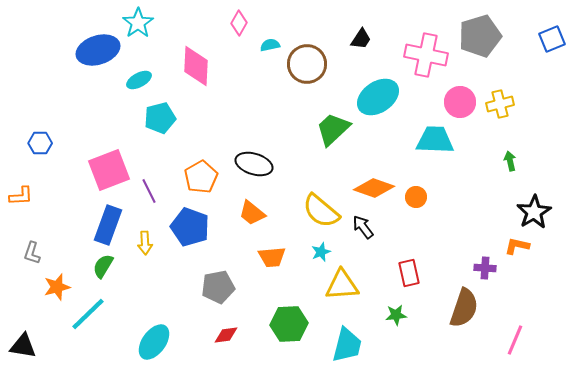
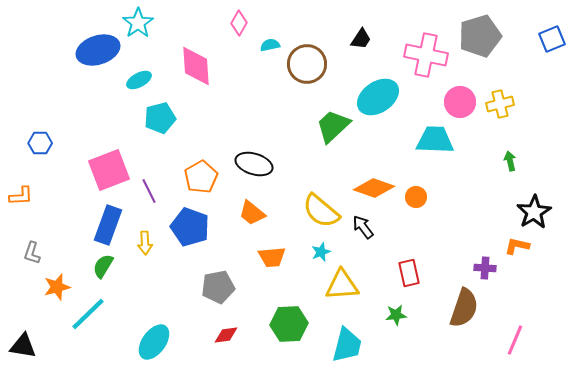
pink diamond at (196, 66): rotated 6 degrees counterclockwise
green trapezoid at (333, 129): moved 3 px up
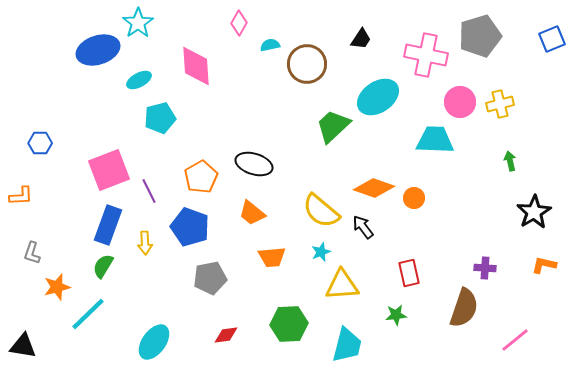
orange circle at (416, 197): moved 2 px left, 1 px down
orange L-shape at (517, 246): moved 27 px right, 19 px down
gray pentagon at (218, 287): moved 8 px left, 9 px up
pink line at (515, 340): rotated 28 degrees clockwise
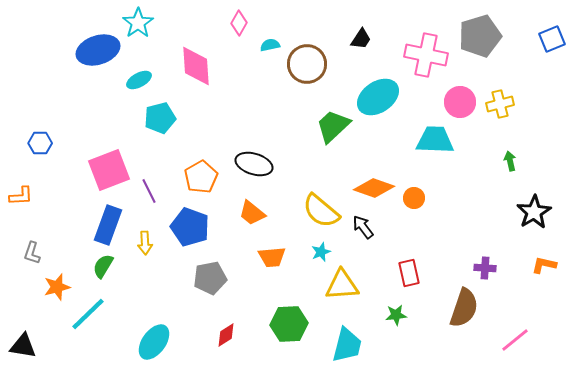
red diamond at (226, 335): rotated 25 degrees counterclockwise
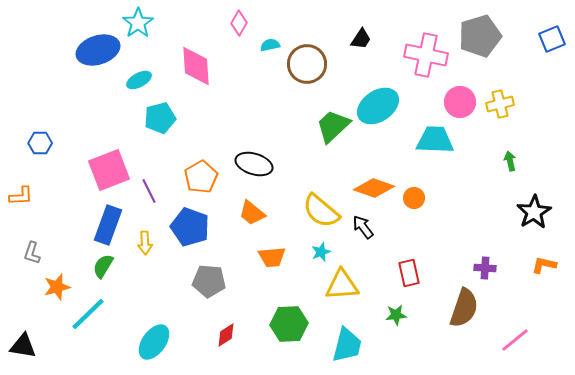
cyan ellipse at (378, 97): moved 9 px down
gray pentagon at (210, 278): moved 1 px left, 3 px down; rotated 16 degrees clockwise
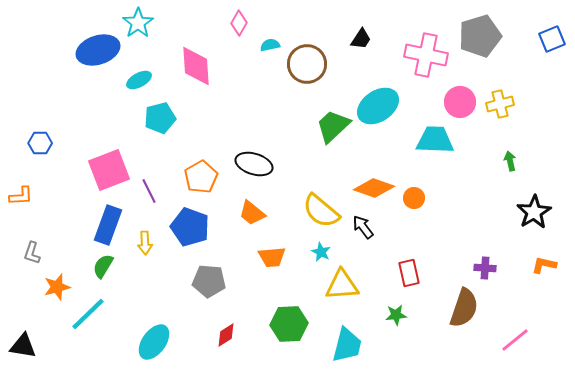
cyan star at (321, 252): rotated 24 degrees counterclockwise
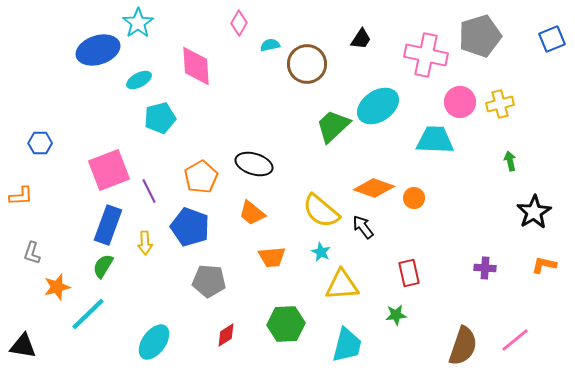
brown semicircle at (464, 308): moved 1 px left, 38 px down
green hexagon at (289, 324): moved 3 px left
